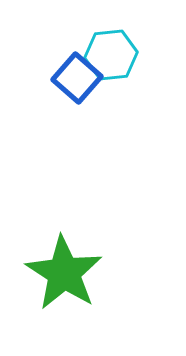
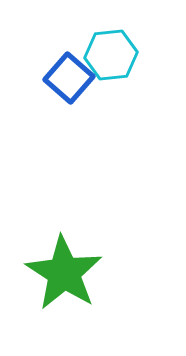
blue square: moved 8 px left
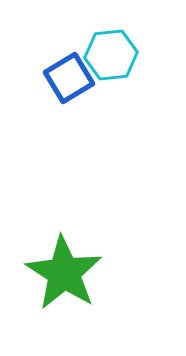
blue square: rotated 18 degrees clockwise
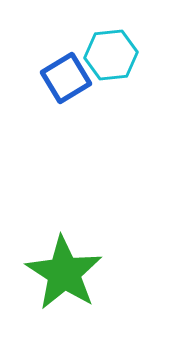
blue square: moved 3 px left
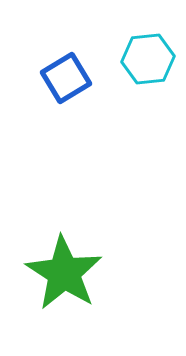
cyan hexagon: moved 37 px right, 4 px down
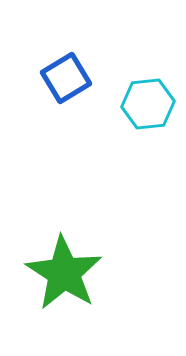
cyan hexagon: moved 45 px down
